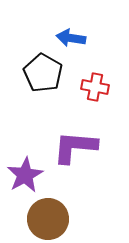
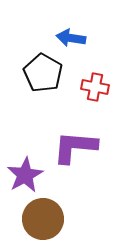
brown circle: moved 5 px left
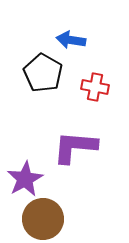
blue arrow: moved 2 px down
purple star: moved 4 px down
